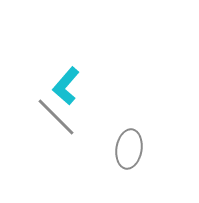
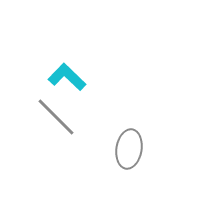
cyan L-shape: moved 1 px right, 9 px up; rotated 93 degrees clockwise
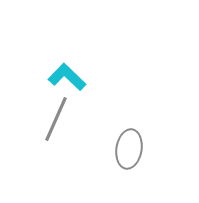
gray line: moved 2 px down; rotated 69 degrees clockwise
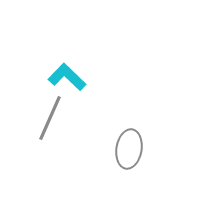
gray line: moved 6 px left, 1 px up
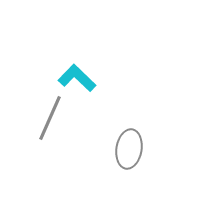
cyan L-shape: moved 10 px right, 1 px down
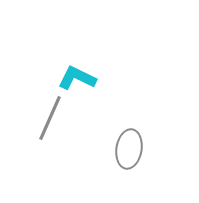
cyan L-shape: rotated 18 degrees counterclockwise
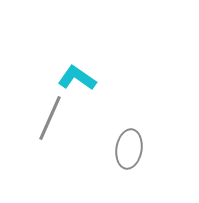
cyan L-shape: rotated 9 degrees clockwise
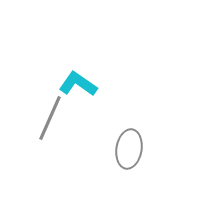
cyan L-shape: moved 1 px right, 6 px down
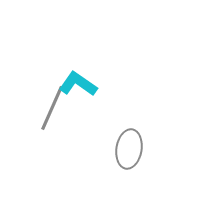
gray line: moved 2 px right, 10 px up
